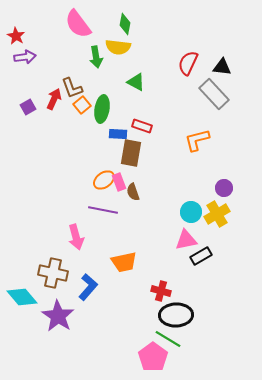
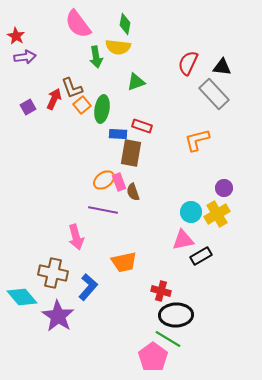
green triangle: rotated 48 degrees counterclockwise
pink triangle: moved 3 px left
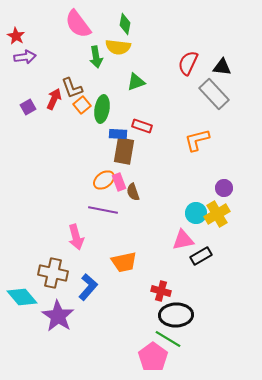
brown rectangle: moved 7 px left, 2 px up
cyan circle: moved 5 px right, 1 px down
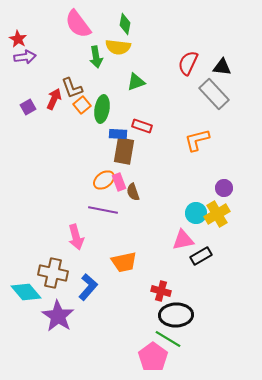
red star: moved 2 px right, 3 px down
cyan diamond: moved 4 px right, 5 px up
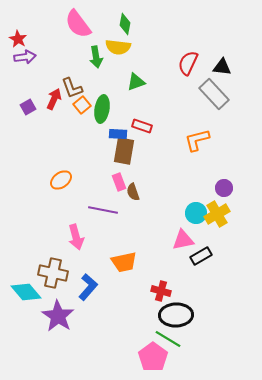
orange ellipse: moved 43 px left
